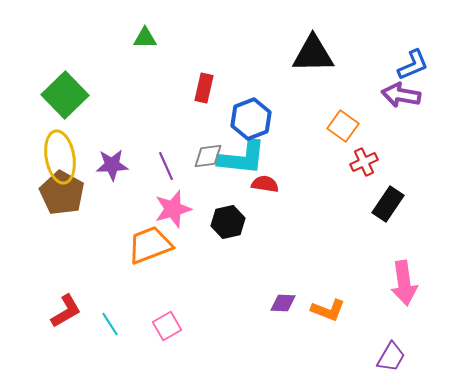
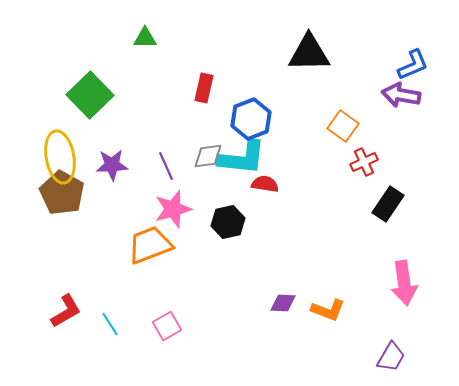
black triangle: moved 4 px left, 1 px up
green square: moved 25 px right
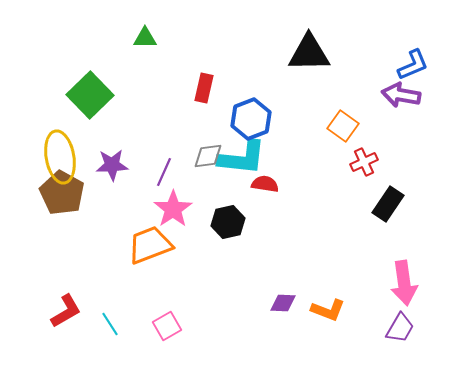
purple line: moved 2 px left, 6 px down; rotated 48 degrees clockwise
pink star: rotated 18 degrees counterclockwise
purple trapezoid: moved 9 px right, 29 px up
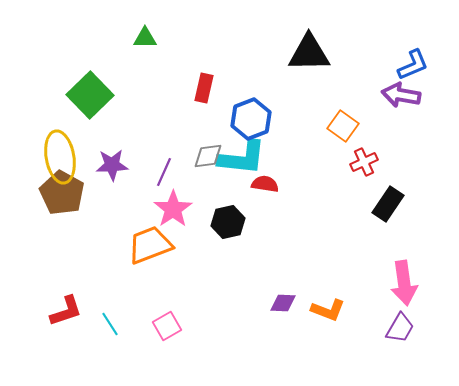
red L-shape: rotated 12 degrees clockwise
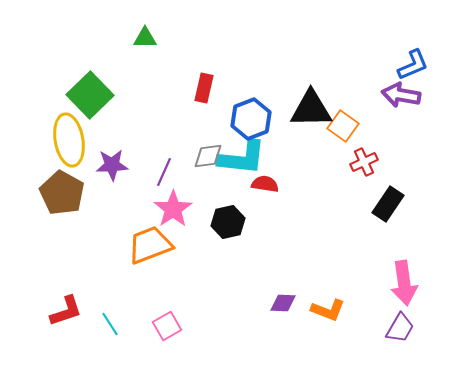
black triangle: moved 2 px right, 56 px down
yellow ellipse: moved 9 px right, 17 px up
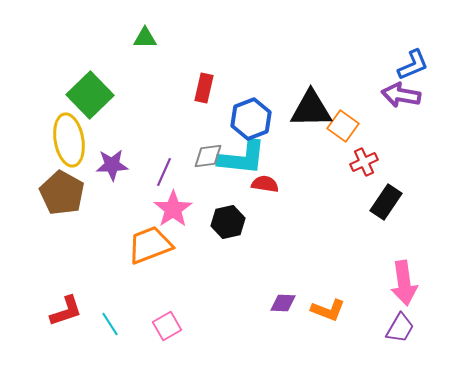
black rectangle: moved 2 px left, 2 px up
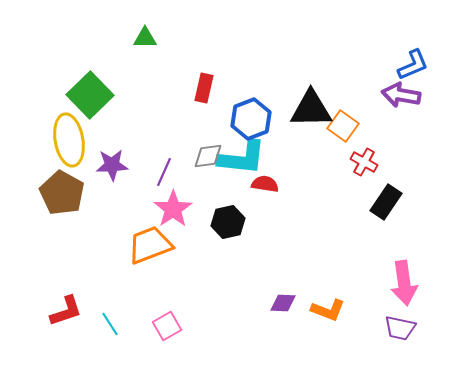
red cross: rotated 36 degrees counterclockwise
purple trapezoid: rotated 72 degrees clockwise
